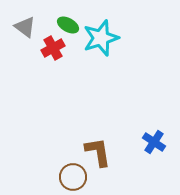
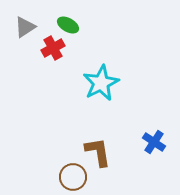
gray triangle: rotated 50 degrees clockwise
cyan star: moved 45 px down; rotated 9 degrees counterclockwise
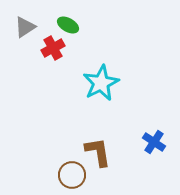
brown circle: moved 1 px left, 2 px up
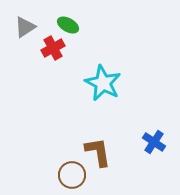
cyan star: moved 2 px right; rotated 18 degrees counterclockwise
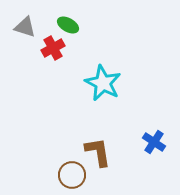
gray triangle: rotated 50 degrees clockwise
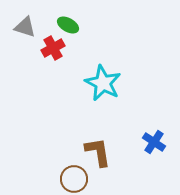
brown circle: moved 2 px right, 4 px down
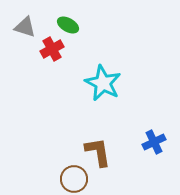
red cross: moved 1 px left, 1 px down
blue cross: rotated 30 degrees clockwise
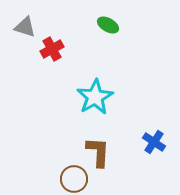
green ellipse: moved 40 px right
cyan star: moved 8 px left, 14 px down; rotated 15 degrees clockwise
blue cross: rotated 30 degrees counterclockwise
brown L-shape: rotated 12 degrees clockwise
